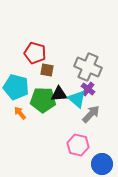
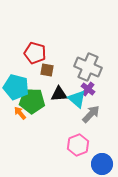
green pentagon: moved 11 px left, 1 px down
pink hexagon: rotated 25 degrees clockwise
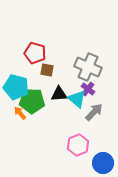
gray arrow: moved 3 px right, 2 px up
blue circle: moved 1 px right, 1 px up
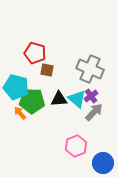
gray cross: moved 2 px right, 2 px down
purple cross: moved 3 px right, 7 px down; rotated 16 degrees clockwise
black triangle: moved 5 px down
pink hexagon: moved 2 px left, 1 px down
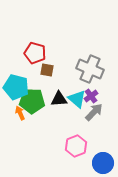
orange arrow: rotated 16 degrees clockwise
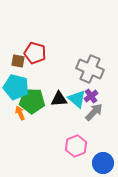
brown square: moved 29 px left, 9 px up
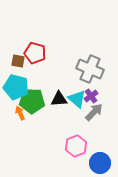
blue circle: moved 3 px left
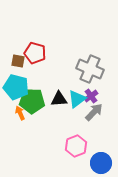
cyan triangle: rotated 42 degrees clockwise
blue circle: moved 1 px right
